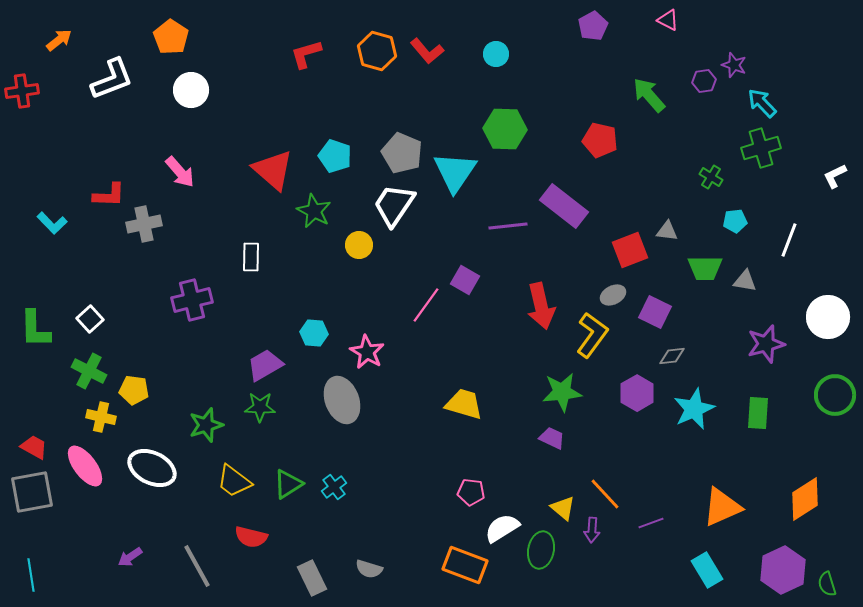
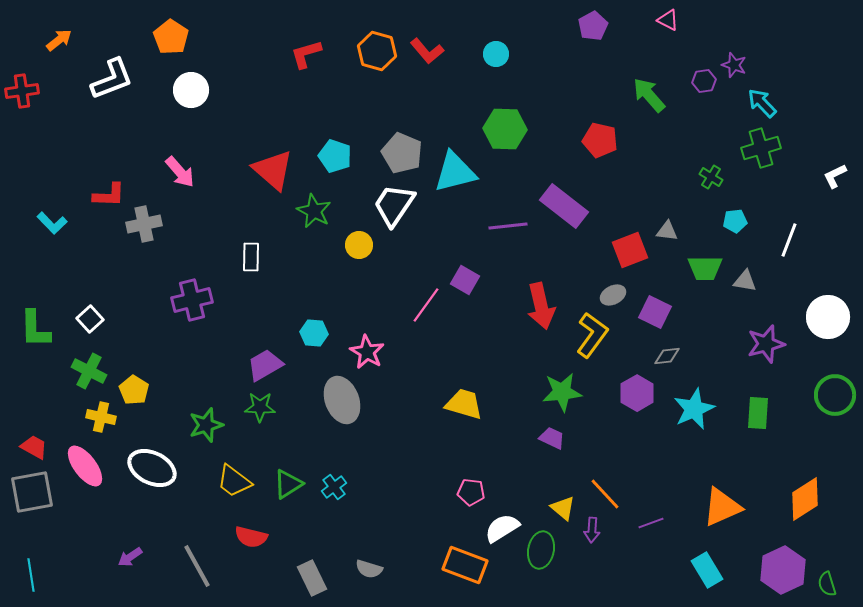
cyan triangle at (455, 172): rotated 42 degrees clockwise
gray diamond at (672, 356): moved 5 px left
yellow pentagon at (134, 390): rotated 24 degrees clockwise
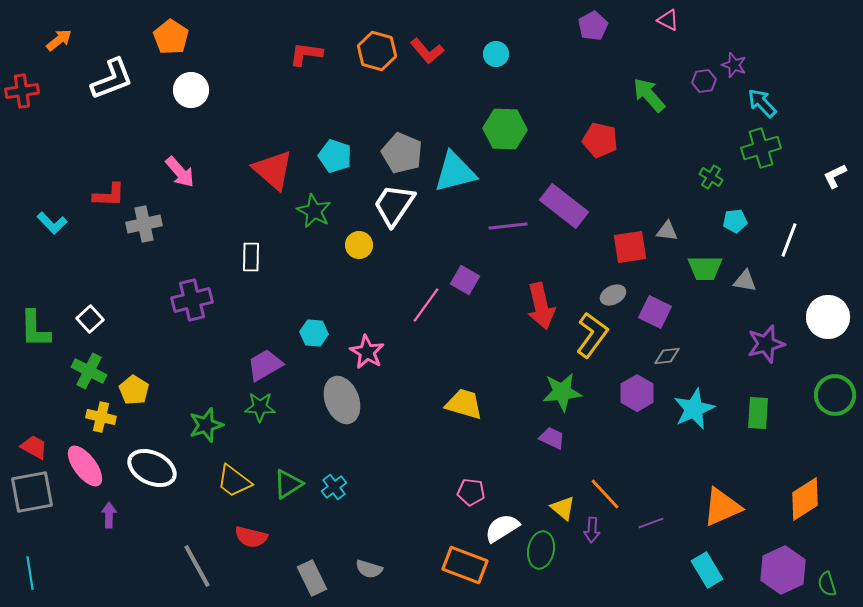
red L-shape at (306, 54): rotated 24 degrees clockwise
red square at (630, 250): moved 3 px up; rotated 12 degrees clockwise
purple arrow at (130, 557): moved 21 px left, 42 px up; rotated 125 degrees clockwise
cyan line at (31, 575): moved 1 px left, 2 px up
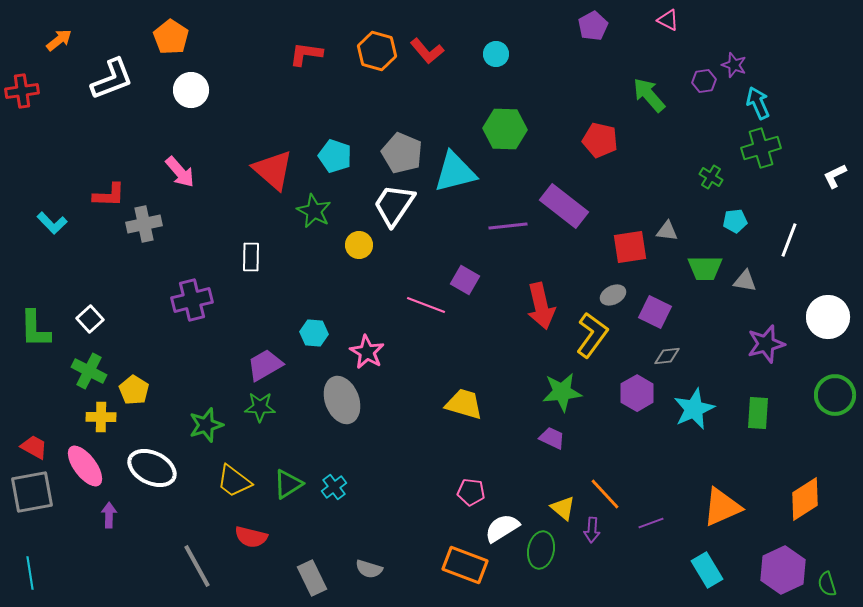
cyan arrow at (762, 103): moved 4 px left; rotated 20 degrees clockwise
pink line at (426, 305): rotated 75 degrees clockwise
yellow cross at (101, 417): rotated 12 degrees counterclockwise
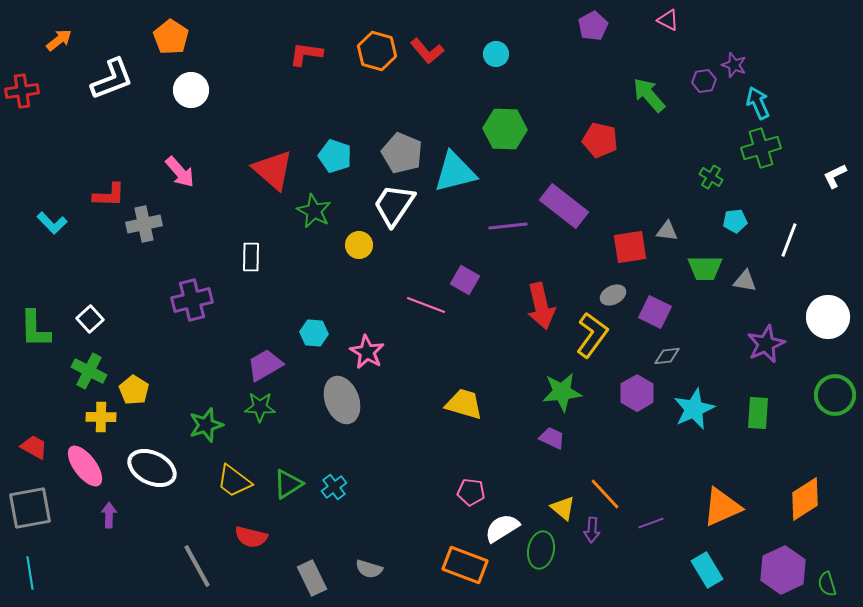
purple star at (766, 344): rotated 9 degrees counterclockwise
gray square at (32, 492): moved 2 px left, 16 px down
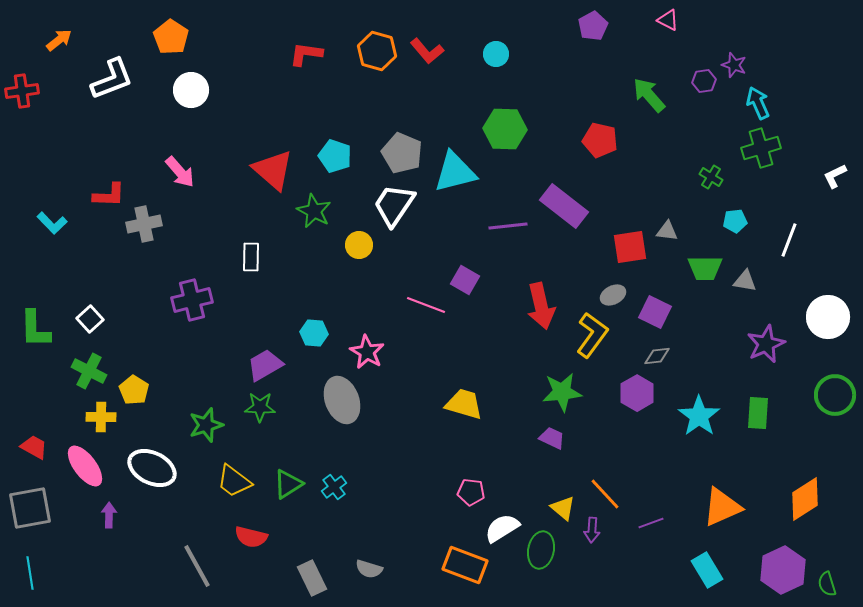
gray diamond at (667, 356): moved 10 px left
cyan star at (694, 409): moved 5 px right, 7 px down; rotated 12 degrees counterclockwise
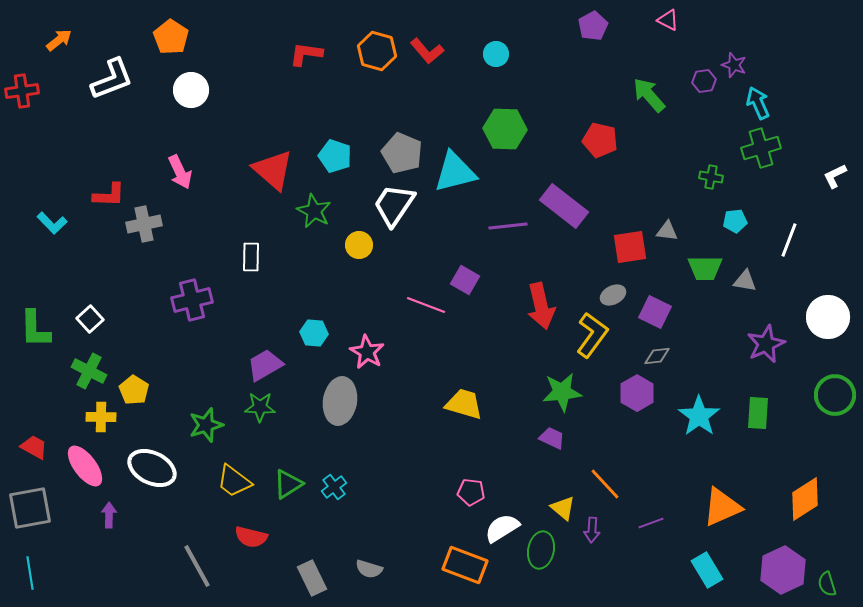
pink arrow at (180, 172): rotated 16 degrees clockwise
green cross at (711, 177): rotated 20 degrees counterclockwise
gray ellipse at (342, 400): moved 2 px left, 1 px down; rotated 30 degrees clockwise
orange line at (605, 494): moved 10 px up
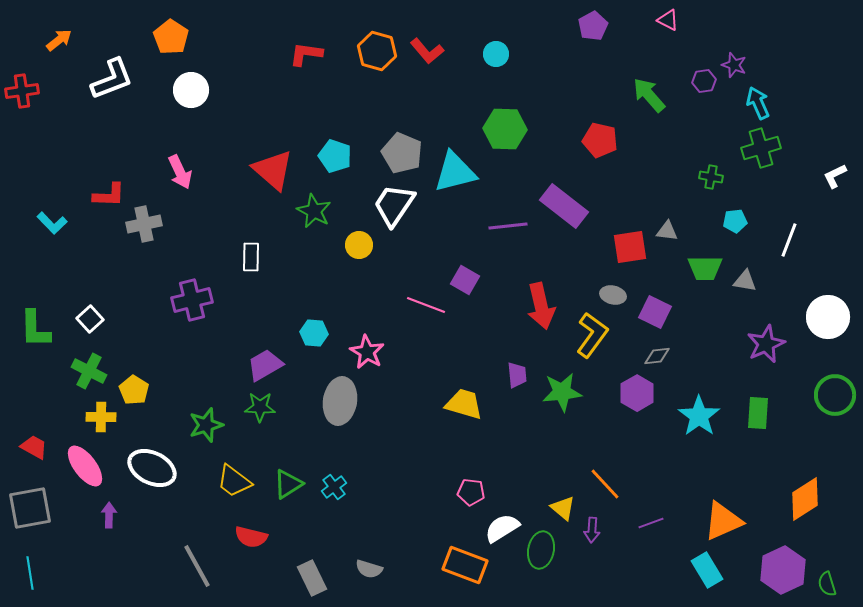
gray ellipse at (613, 295): rotated 40 degrees clockwise
purple trapezoid at (552, 438): moved 35 px left, 63 px up; rotated 60 degrees clockwise
orange triangle at (722, 507): moved 1 px right, 14 px down
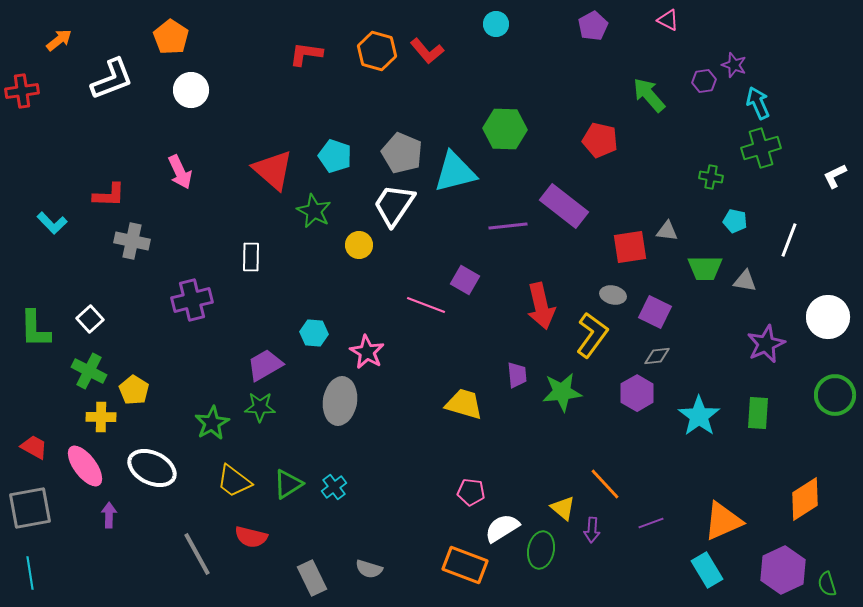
cyan circle at (496, 54): moved 30 px up
cyan pentagon at (735, 221): rotated 20 degrees clockwise
gray cross at (144, 224): moved 12 px left, 17 px down; rotated 24 degrees clockwise
green star at (206, 425): moved 6 px right, 2 px up; rotated 12 degrees counterclockwise
gray line at (197, 566): moved 12 px up
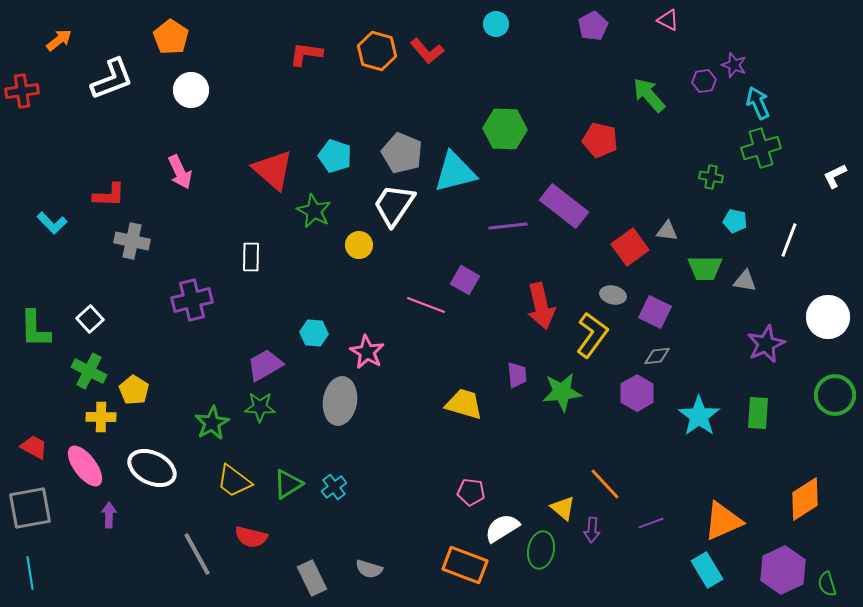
red square at (630, 247): rotated 27 degrees counterclockwise
